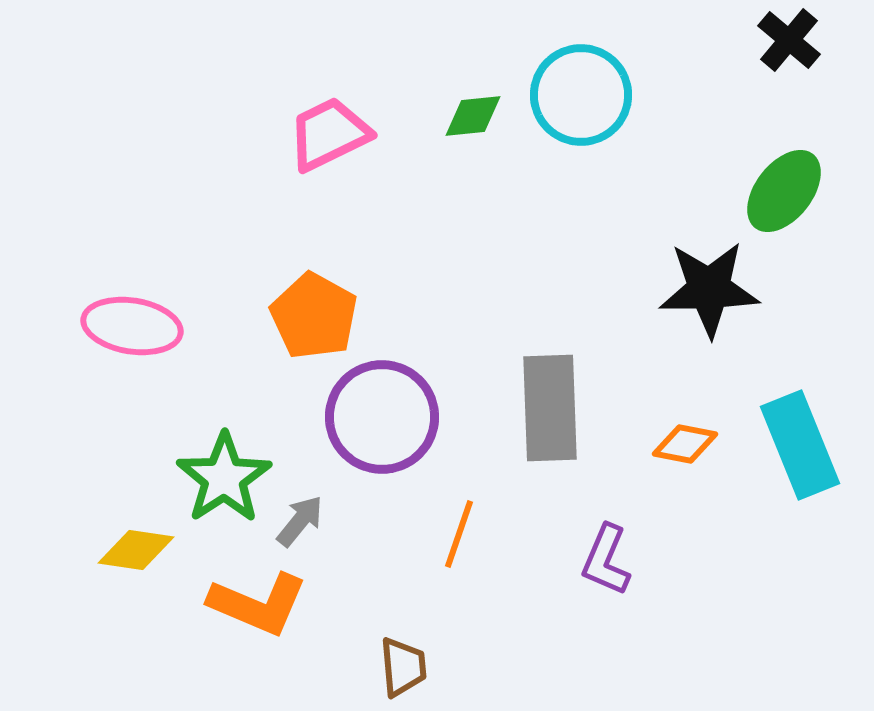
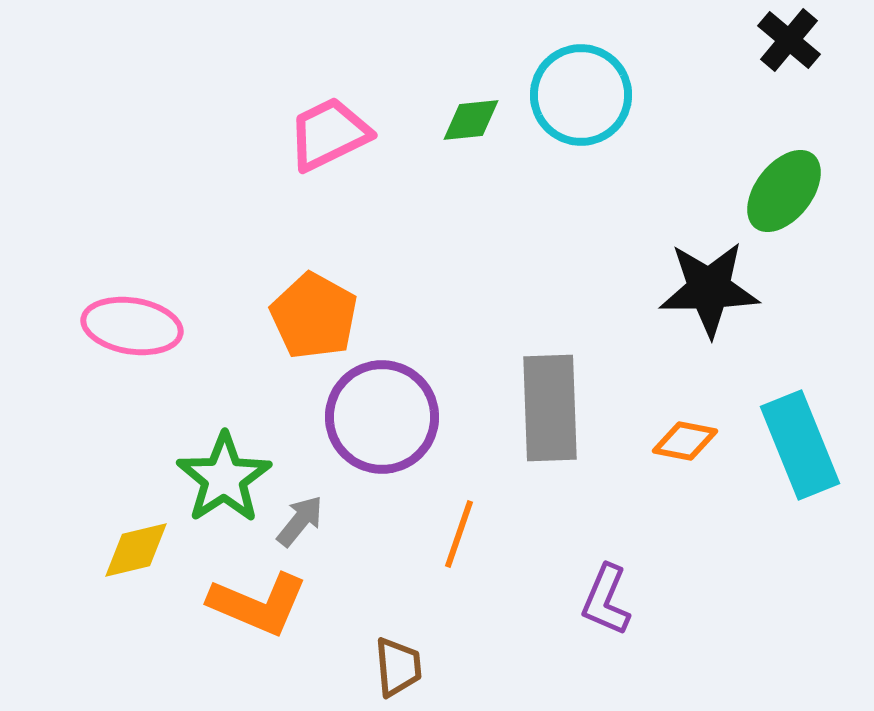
green diamond: moved 2 px left, 4 px down
orange diamond: moved 3 px up
yellow diamond: rotated 22 degrees counterclockwise
purple L-shape: moved 40 px down
brown trapezoid: moved 5 px left
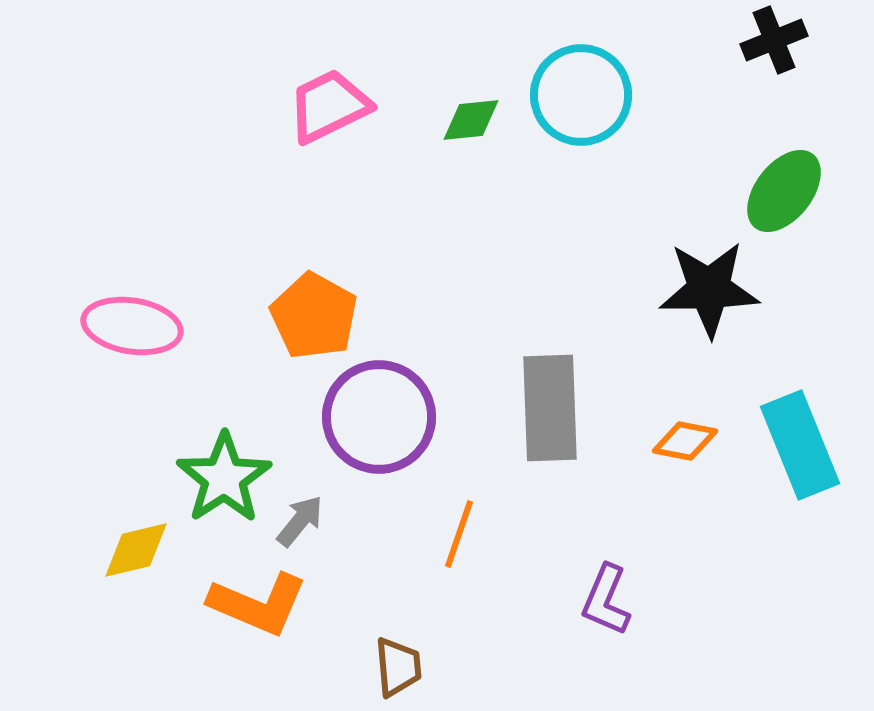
black cross: moved 15 px left; rotated 28 degrees clockwise
pink trapezoid: moved 28 px up
purple circle: moved 3 px left
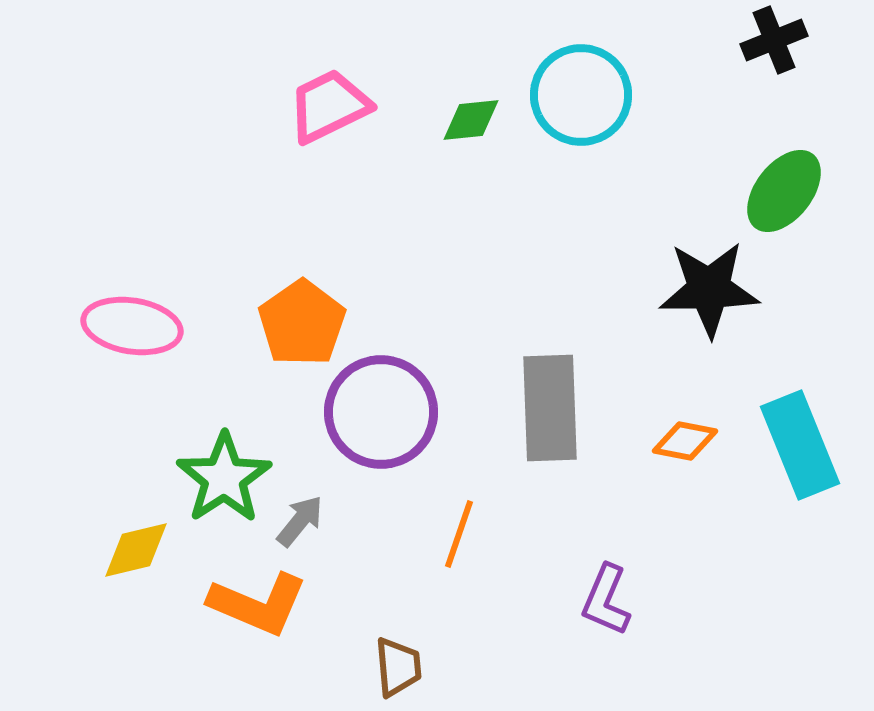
orange pentagon: moved 12 px left, 7 px down; rotated 8 degrees clockwise
purple circle: moved 2 px right, 5 px up
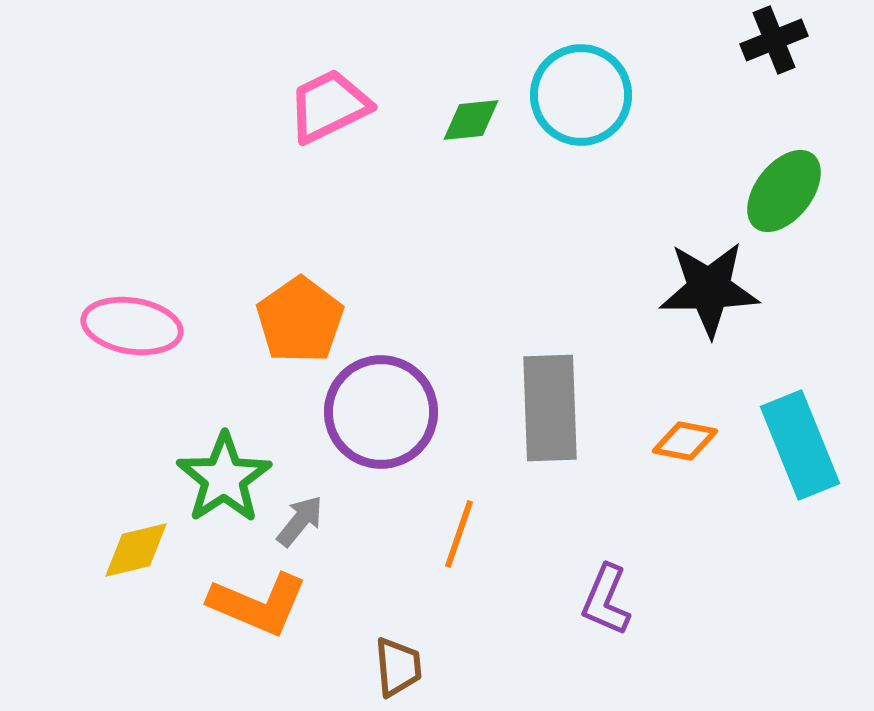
orange pentagon: moved 2 px left, 3 px up
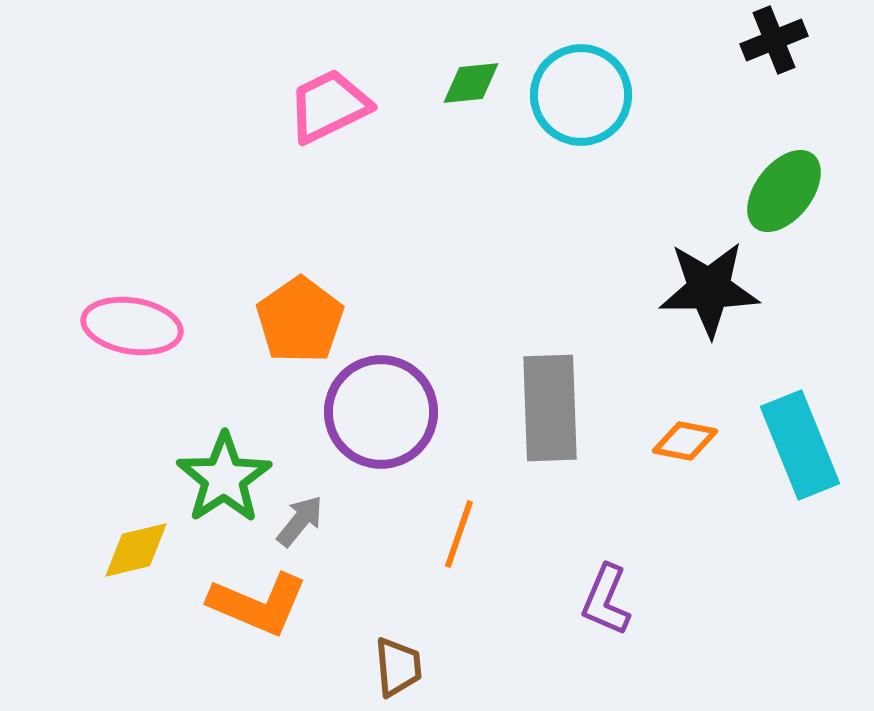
green diamond: moved 37 px up
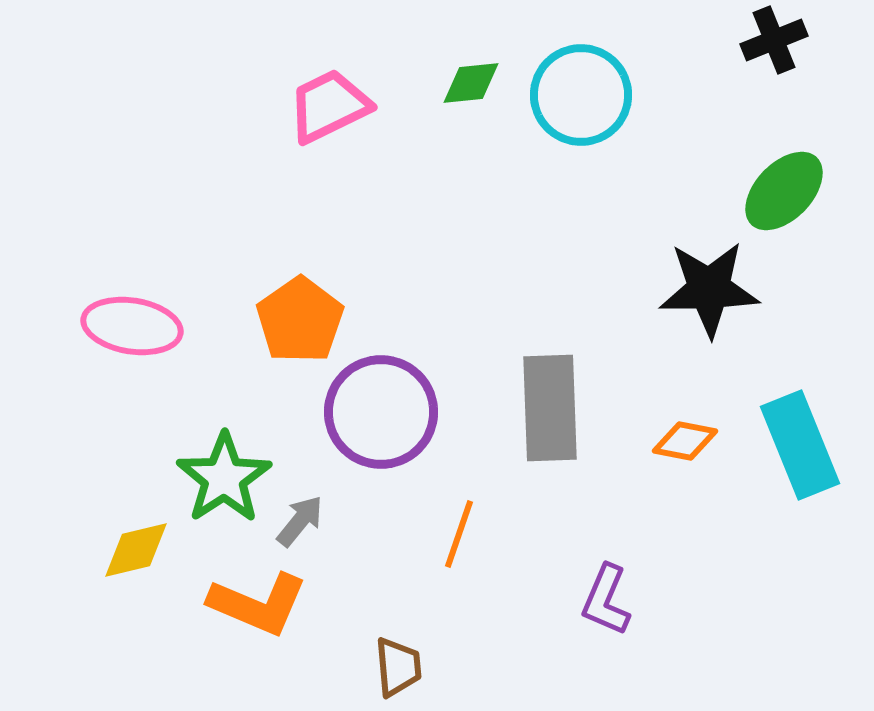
green ellipse: rotated 6 degrees clockwise
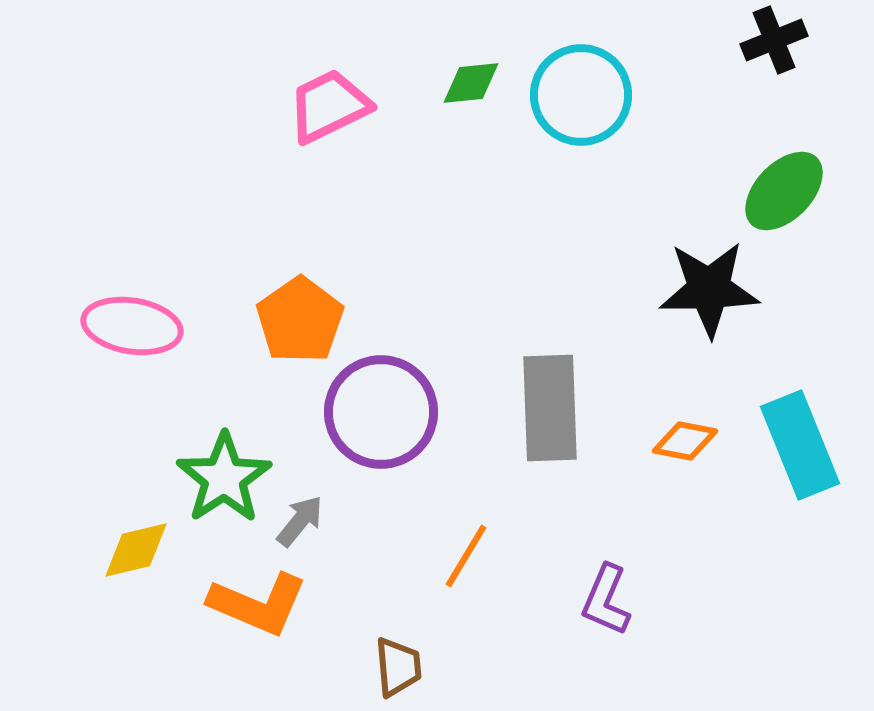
orange line: moved 7 px right, 22 px down; rotated 12 degrees clockwise
